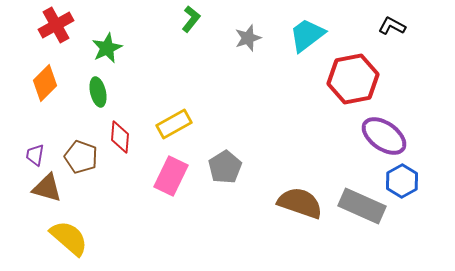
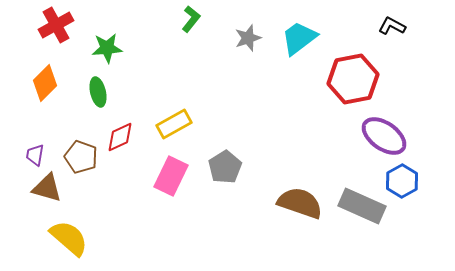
cyan trapezoid: moved 8 px left, 3 px down
green star: rotated 20 degrees clockwise
red diamond: rotated 60 degrees clockwise
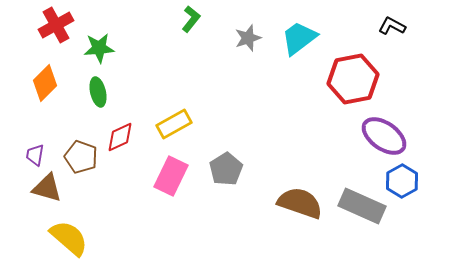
green star: moved 8 px left
gray pentagon: moved 1 px right, 2 px down
